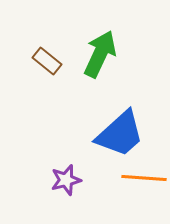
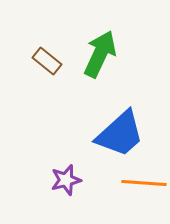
orange line: moved 5 px down
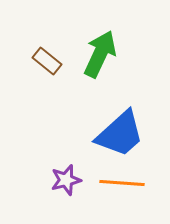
orange line: moved 22 px left
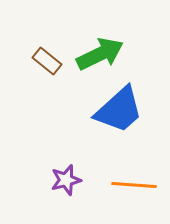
green arrow: rotated 39 degrees clockwise
blue trapezoid: moved 1 px left, 24 px up
orange line: moved 12 px right, 2 px down
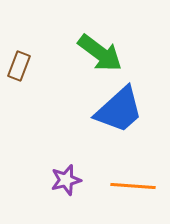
green arrow: moved 1 px up; rotated 63 degrees clockwise
brown rectangle: moved 28 px left, 5 px down; rotated 72 degrees clockwise
orange line: moved 1 px left, 1 px down
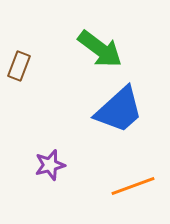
green arrow: moved 4 px up
purple star: moved 16 px left, 15 px up
orange line: rotated 24 degrees counterclockwise
